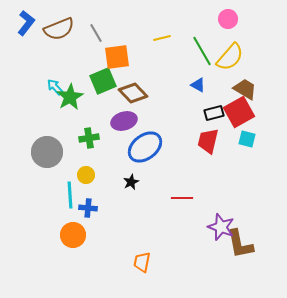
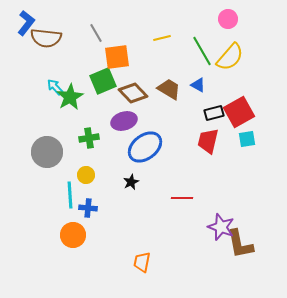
brown semicircle: moved 13 px left, 9 px down; rotated 28 degrees clockwise
brown trapezoid: moved 76 px left
cyan square: rotated 24 degrees counterclockwise
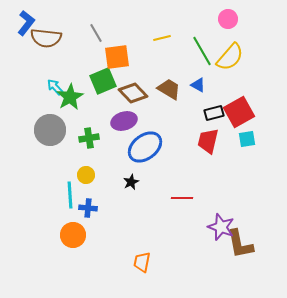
gray circle: moved 3 px right, 22 px up
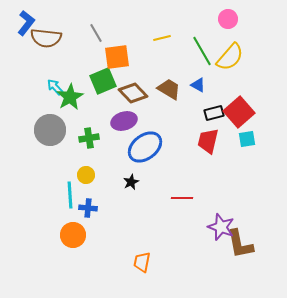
red square: rotated 12 degrees counterclockwise
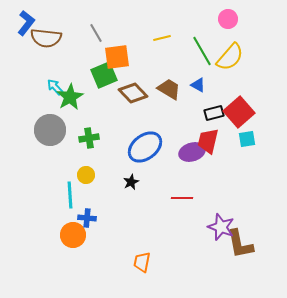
green square: moved 1 px right, 6 px up
purple ellipse: moved 68 px right, 31 px down
blue cross: moved 1 px left, 10 px down
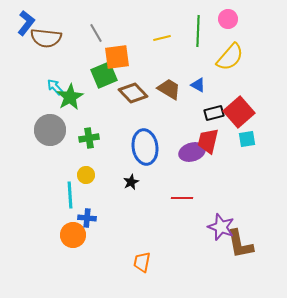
green line: moved 4 px left, 20 px up; rotated 32 degrees clockwise
blue ellipse: rotated 60 degrees counterclockwise
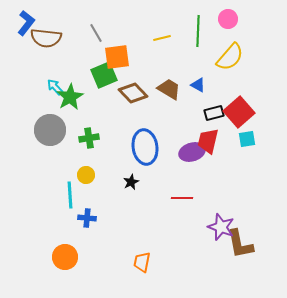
orange circle: moved 8 px left, 22 px down
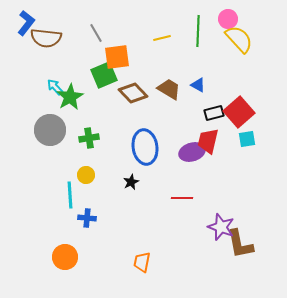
yellow semicircle: moved 9 px right, 18 px up; rotated 84 degrees counterclockwise
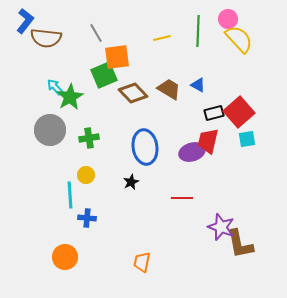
blue L-shape: moved 1 px left, 2 px up
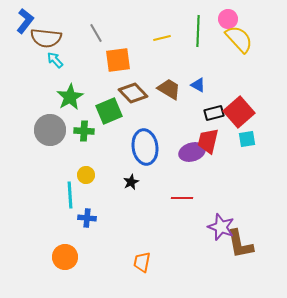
orange square: moved 1 px right, 3 px down
green square: moved 5 px right, 36 px down
cyan arrow: moved 27 px up
green cross: moved 5 px left, 7 px up; rotated 12 degrees clockwise
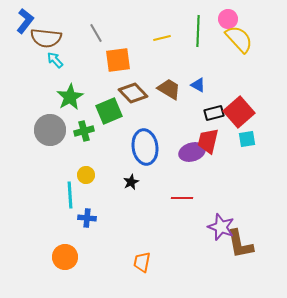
green cross: rotated 18 degrees counterclockwise
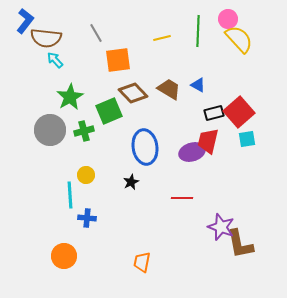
orange circle: moved 1 px left, 1 px up
